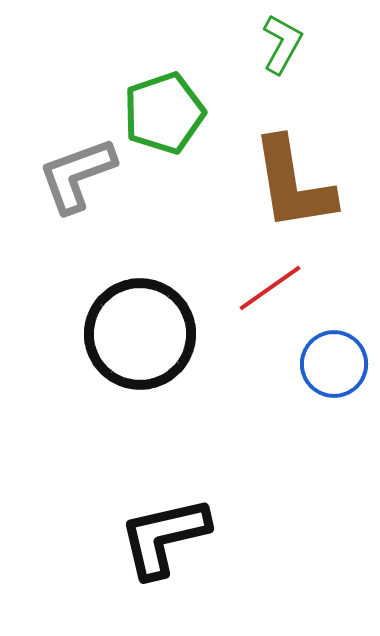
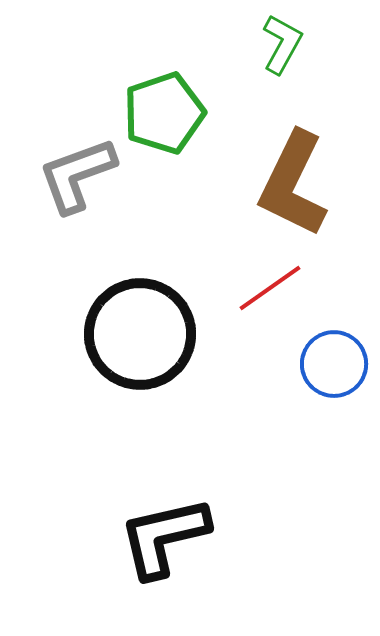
brown L-shape: rotated 35 degrees clockwise
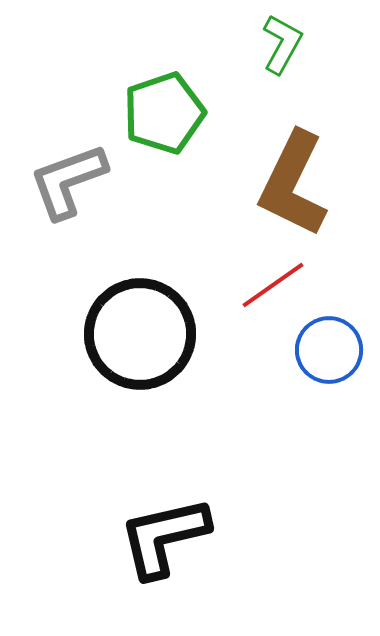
gray L-shape: moved 9 px left, 6 px down
red line: moved 3 px right, 3 px up
blue circle: moved 5 px left, 14 px up
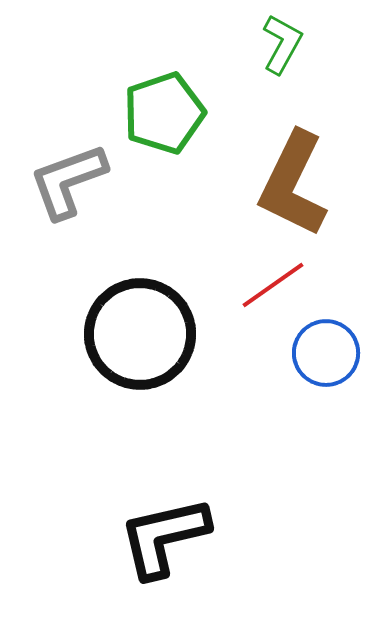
blue circle: moved 3 px left, 3 px down
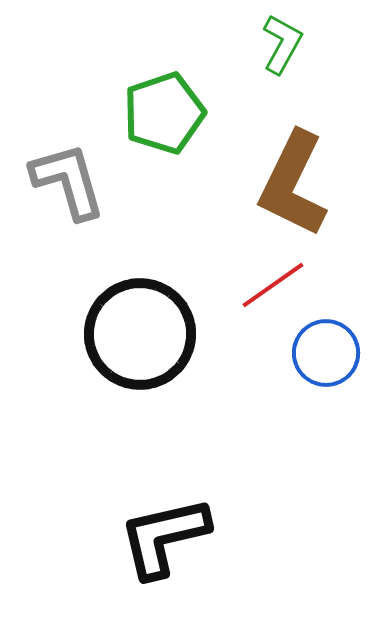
gray L-shape: rotated 94 degrees clockwise
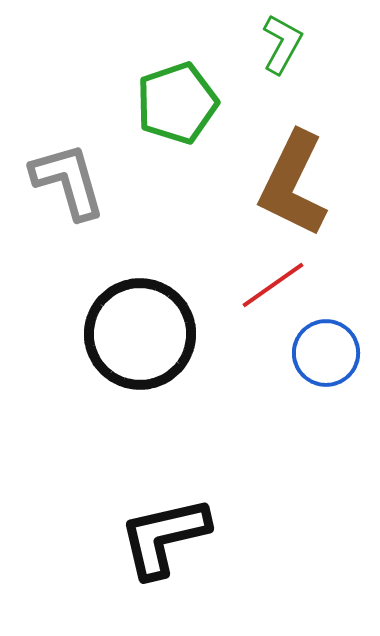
green pentagon: moved 13 px right, 10 px up
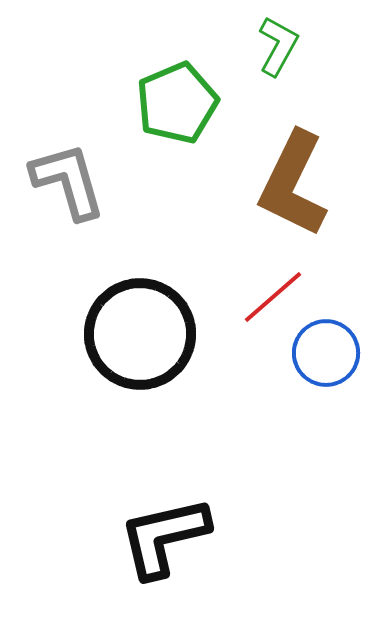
green L-shape: moved 4 px left, 2 px down
green pentagon: rotated 4 degrees counterclockwise
red line: moved 12 px down; rotated 6 degrees counterclockwise
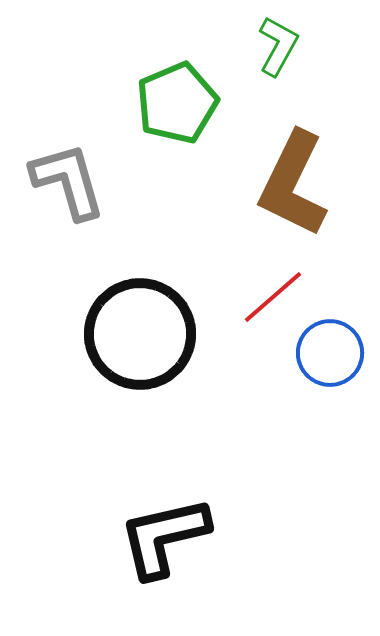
blue circle: moved 4 px right
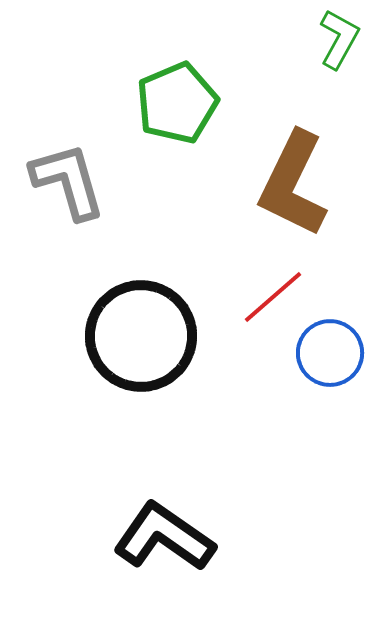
green L-shape: moved 61 px right, 7 px up
black circle: moved 1 px right, 2 px down
black L-shape: rotated 48 degrees clockwise
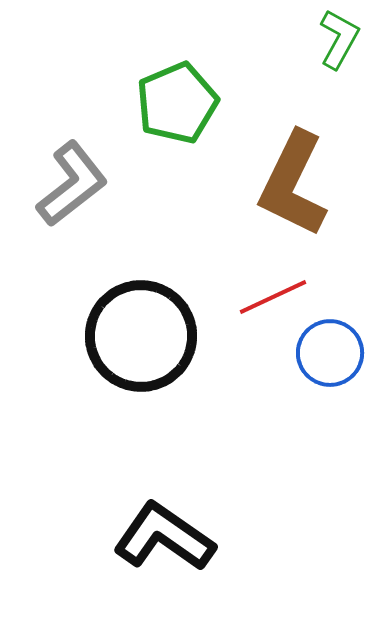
gray L-shape: moved 4 px right, 3 px down; rotated 68 degrees clockwise
red line: rotated 16 degrees clockwise
